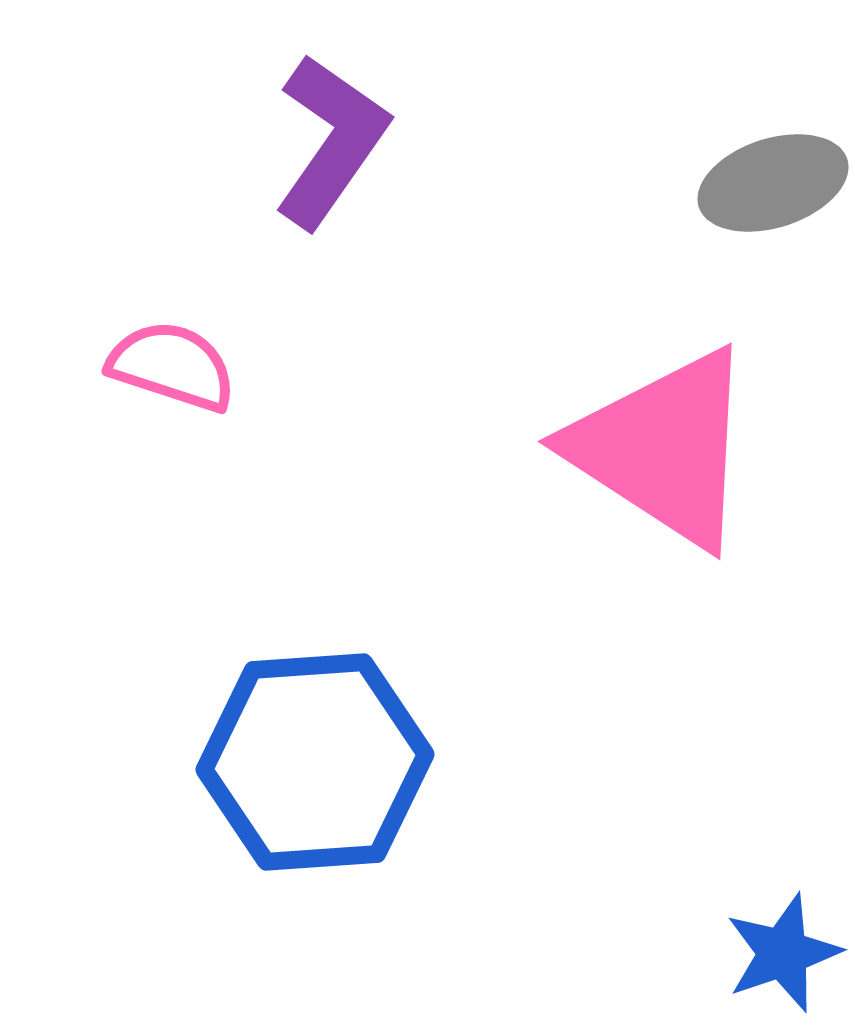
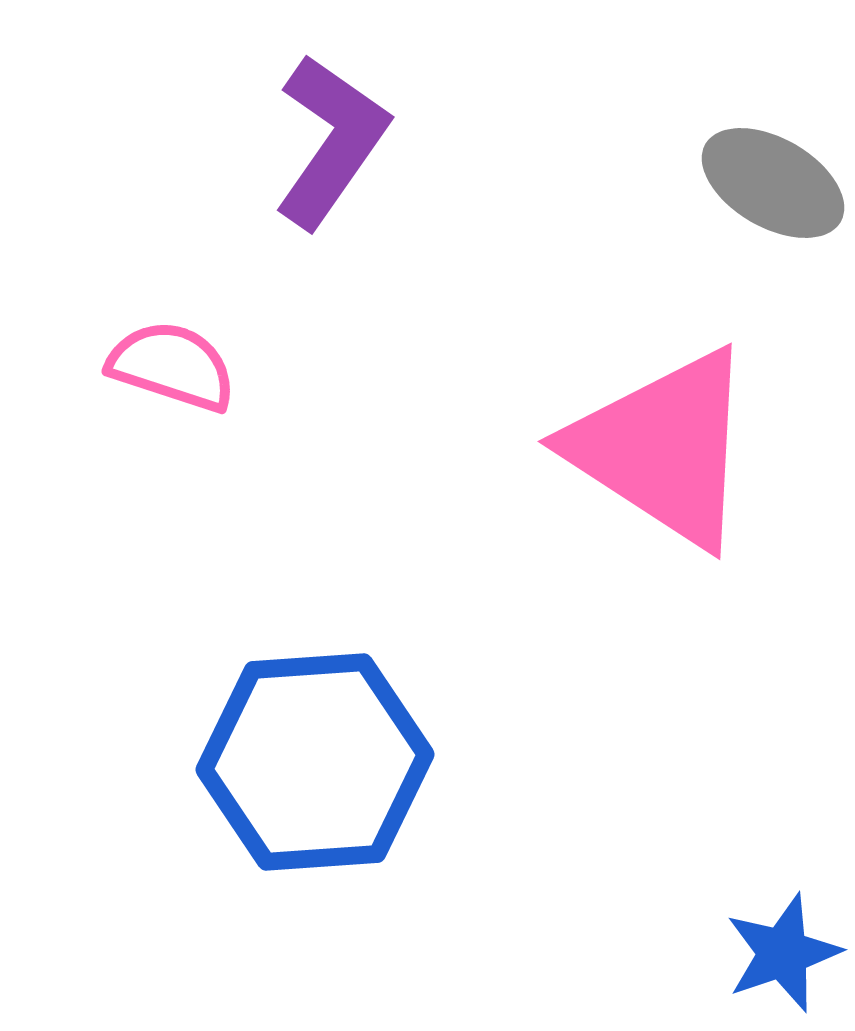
gray ellipse: rotated 48 degrees clockwise
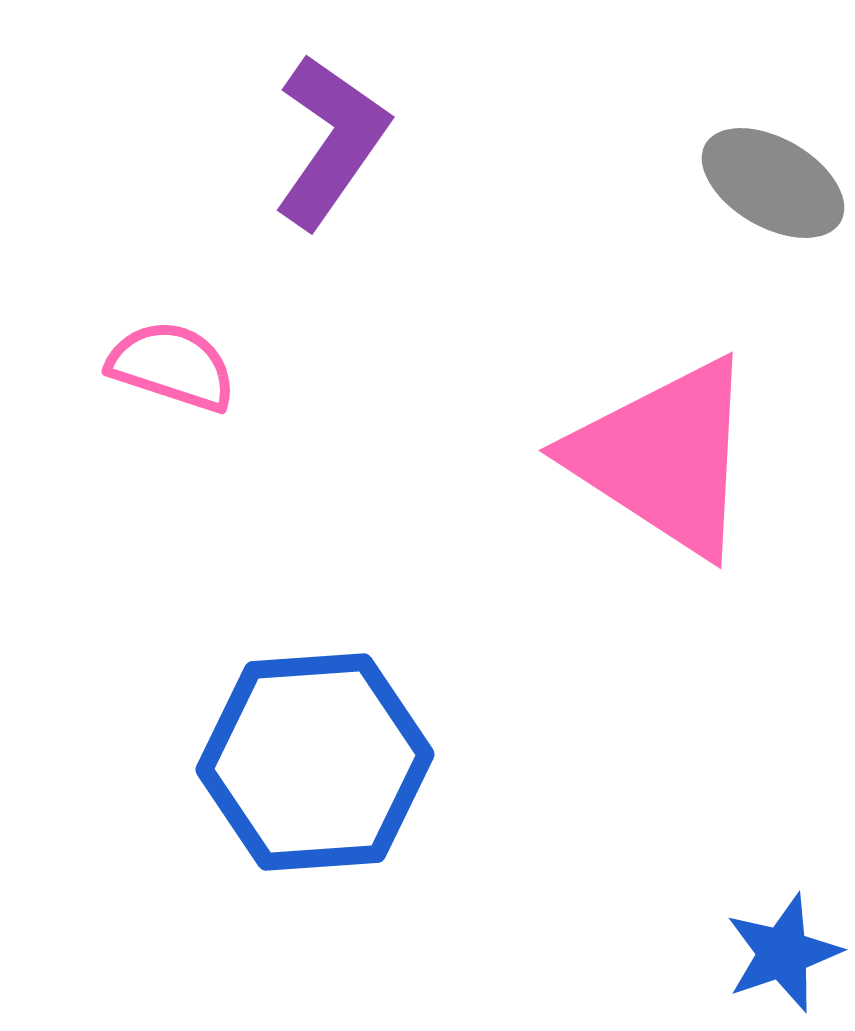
pink triangle: moved 1 px right, 9 px down
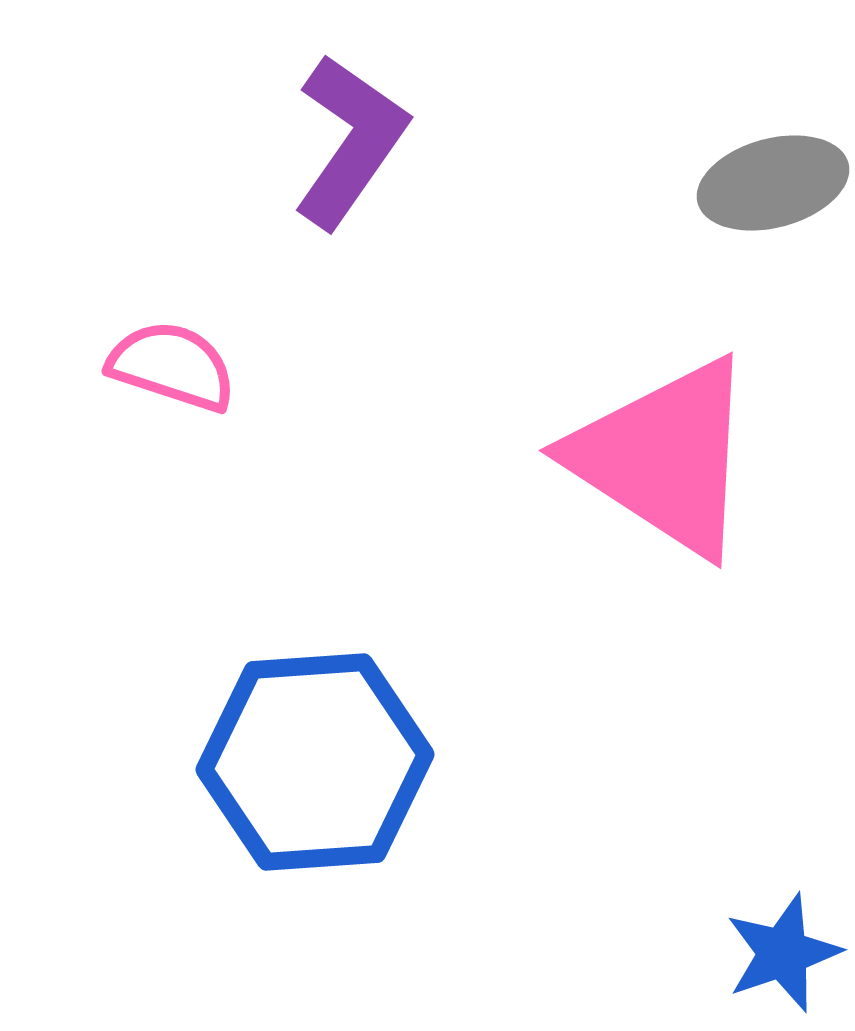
purple L-shape: moved 19 px right
gray ellipse: rotated 45 degrees counterclockwise
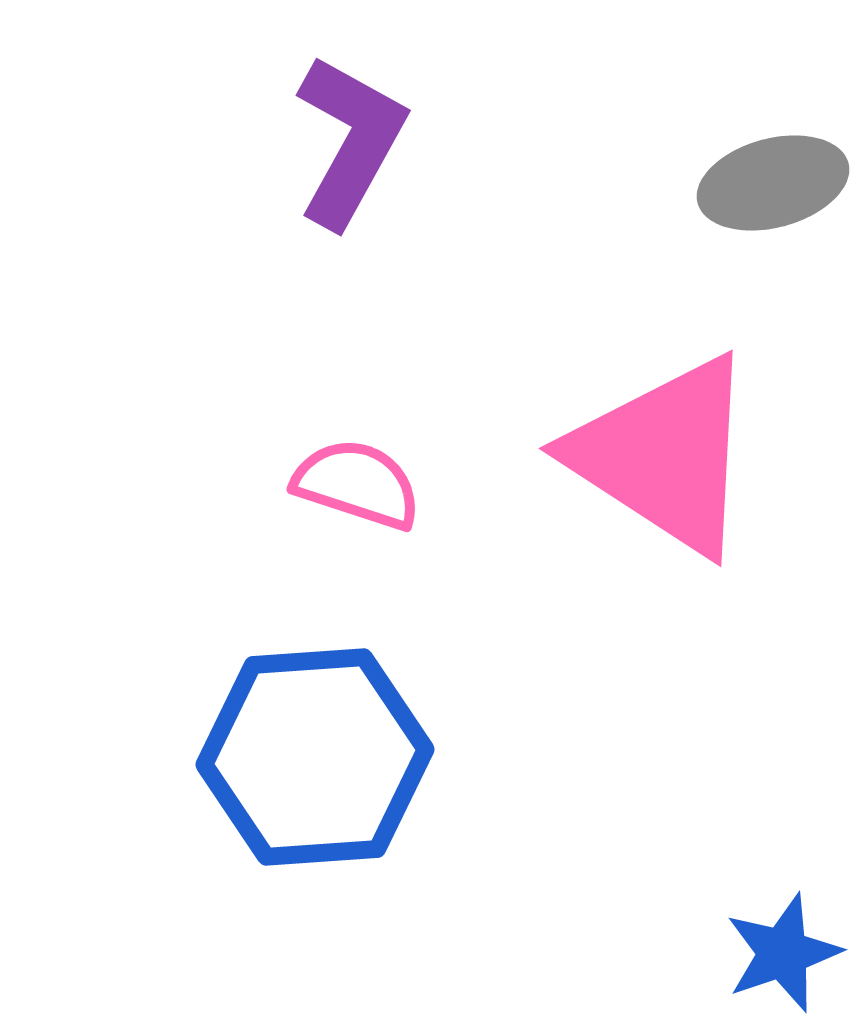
purple L-shape: rotated 6 degrees counterclockwise
pink semicircle: moved 185 px right, 118 px down
pink triangle: moved 2 px up
blue hexagon: moved 5 px up
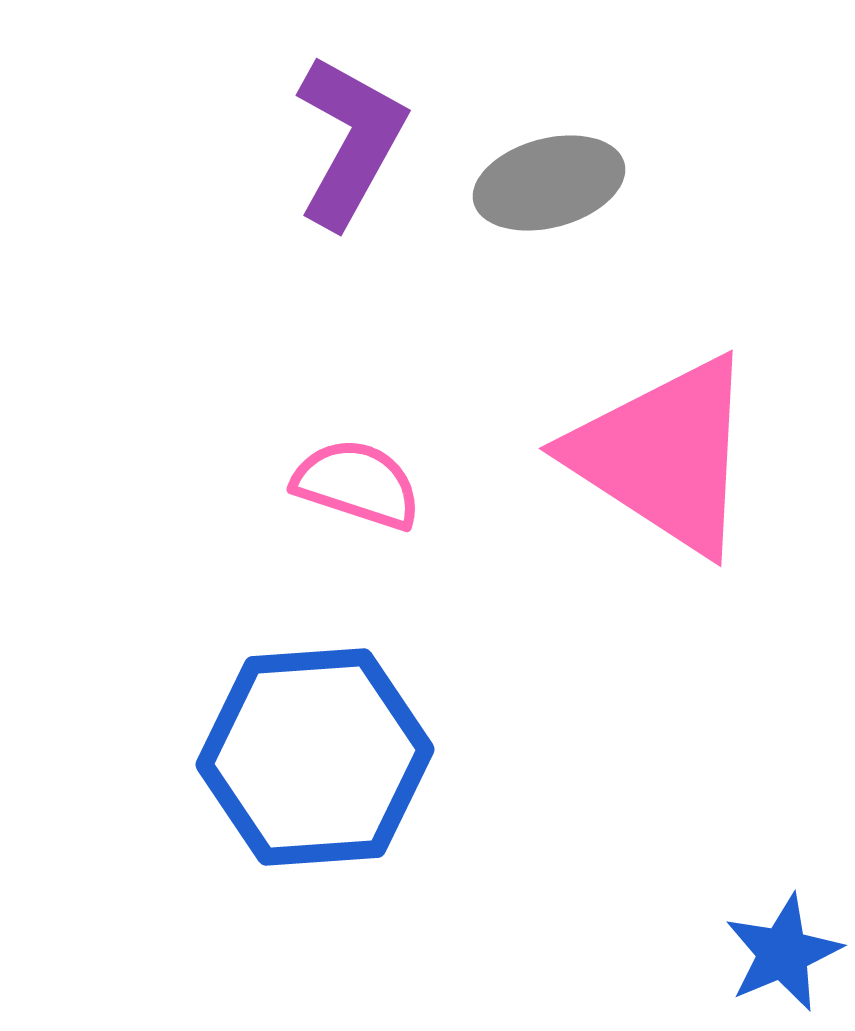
gray ellipse: moved 224 px left
blue star: rotated 4 degrees counterclockwise
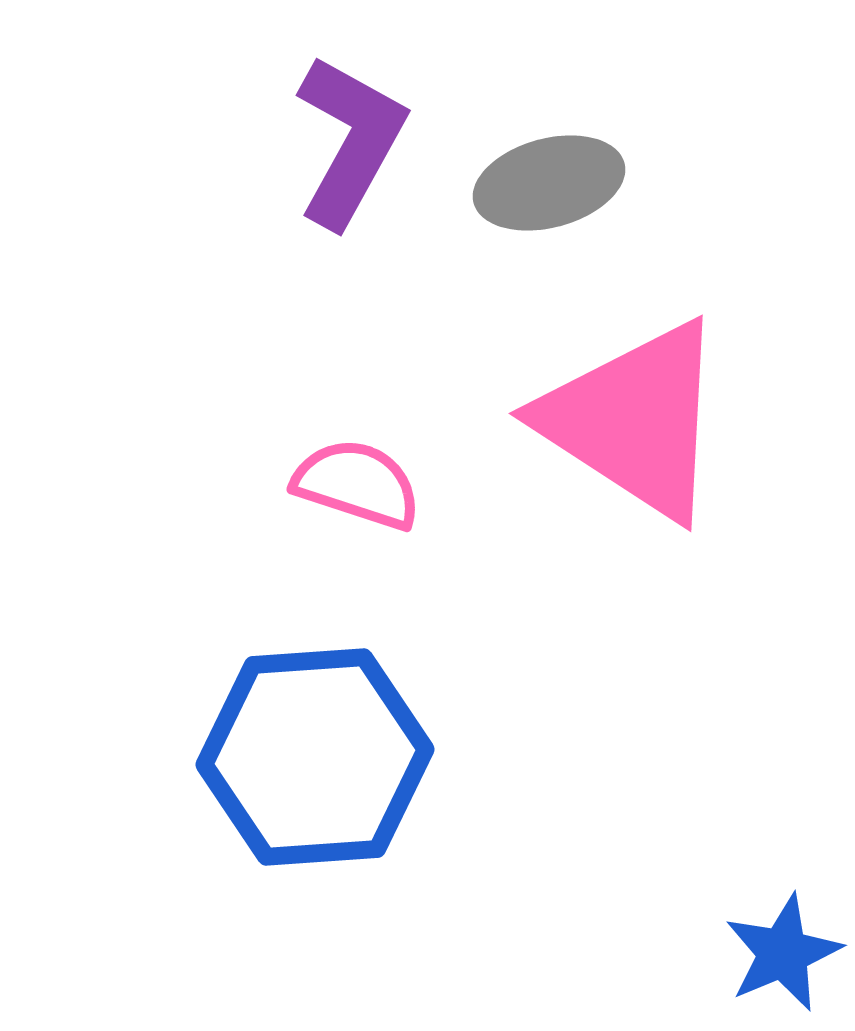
pink triangle: moved 30 px left, 35 px up
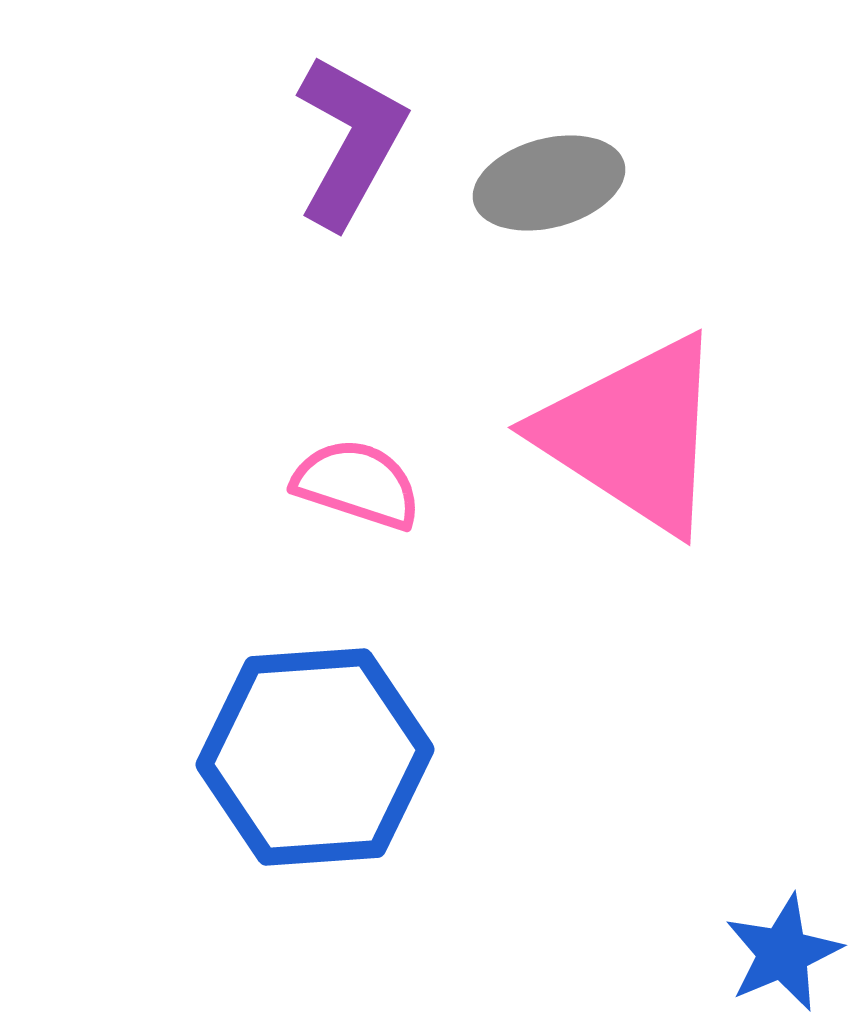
pink triangle: moved 1 px left, 14 px down
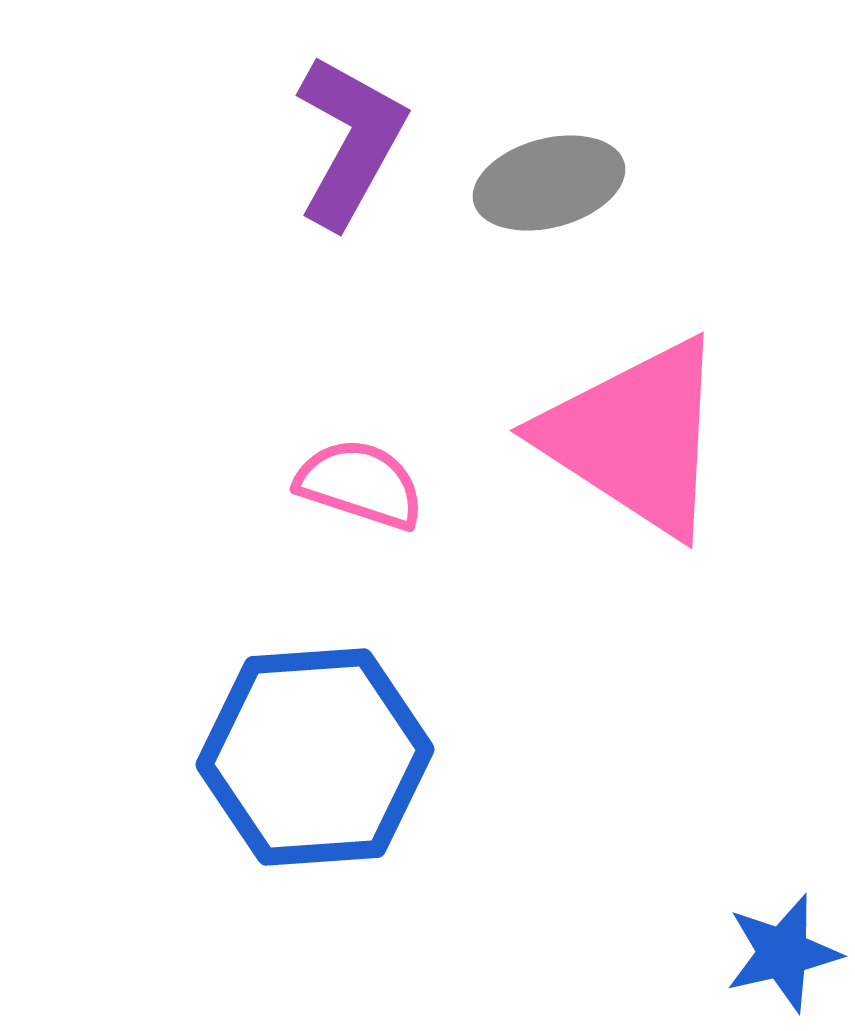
pink triangle: moved 2 px right, 3 px down
pink semicircle: moved 3 px right
blue star: rotated 10 degrees clockwise
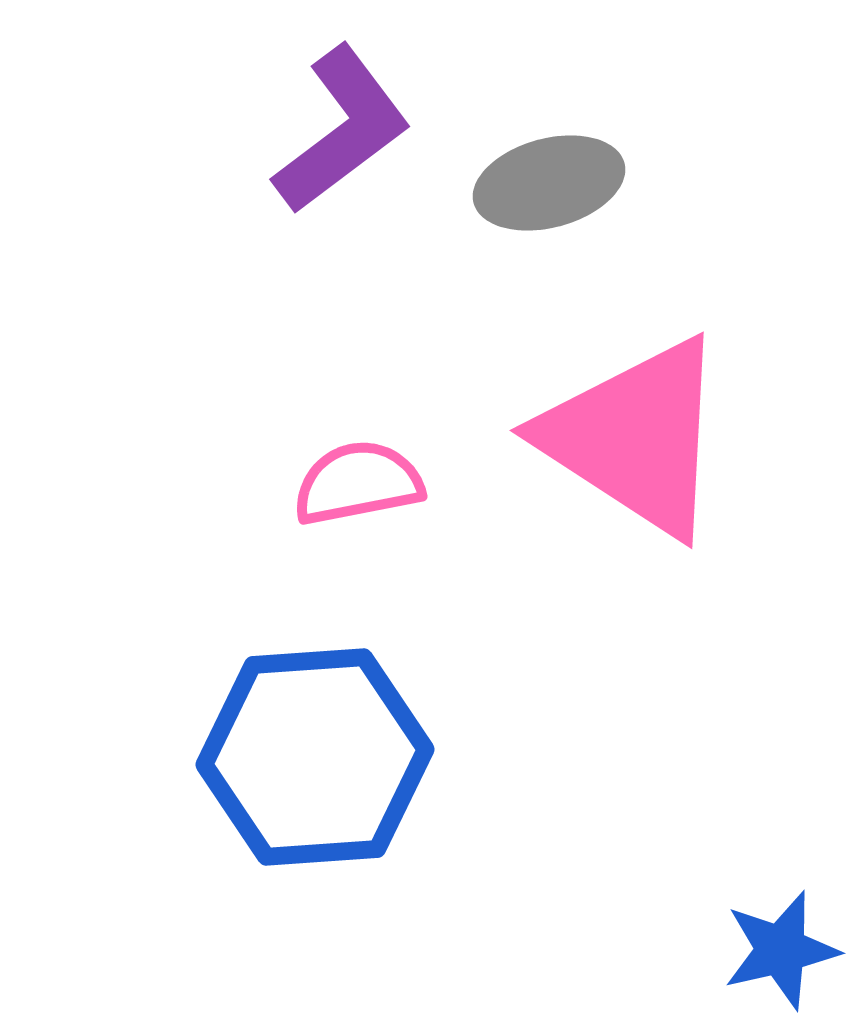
purple L-shape: moved 8 px left, 11 px up; rotated 24 degrees clockwise
pink semicircle: moved 2 px left, 1 px up; rotated 29 degrees counterclockwise
blue star: moved 2 px left, 3 px up
